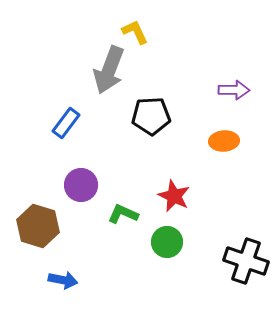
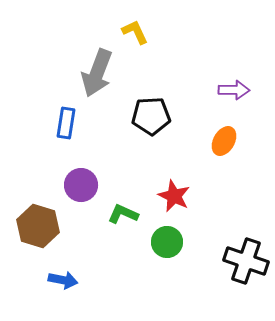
gray arrow: moved 12 px left, 3 px down
blue rectangle: rotated 28 degrees counterclockwise
orange ellipse: rotated 56 degrees counterclockwise
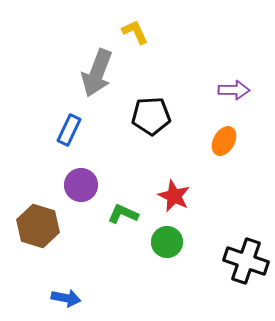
blue rectangle: moved 3 px right, 7 px down; rotated 16 degrees clockwise
blue arrow: moved 3 px right, 18 px down
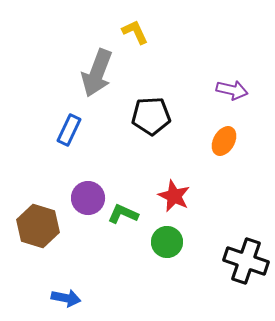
purple arrow: moved 2 px left; rotated 12 degrees clockwise
purple circle: moved 7 px right, 13 px down
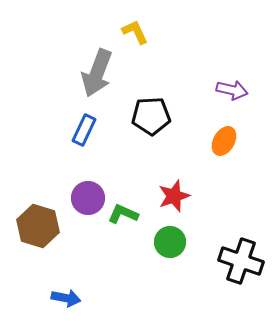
blue rectangle: moved 15 px right
red star: rotated 28 degrees clockwise
green circle: moved 3 px right
black cross: moved 5 px left
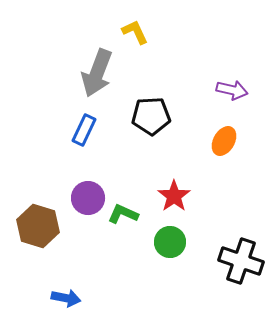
red star: rotated 16 degrees counterclockwise
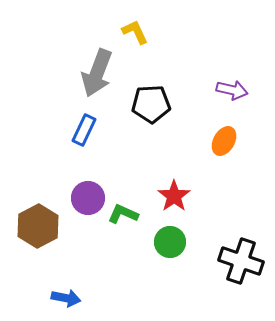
black pentagon: moved 12 px up
brown hexagon: rotated 15 degrees clockwise
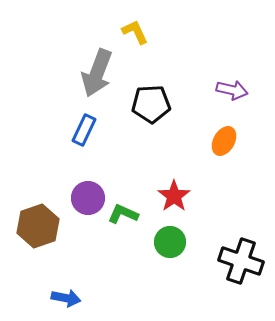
brown hexagon: rotated 9 degrees clockwise
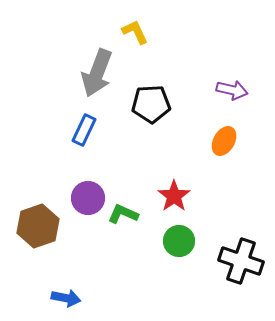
green circle: moved 9 px right, 1 px up
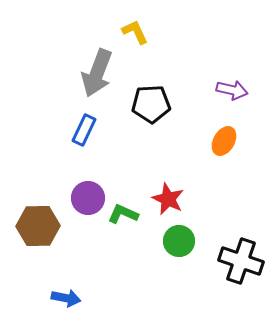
red star: moved 6 px left, 3 px down; rotated 12 degrees counterclockwise
brown hexagon: rotated 18 degrees clockwise
